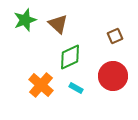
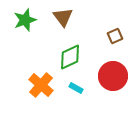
brown triangle: moved 5 px right, 7 px up; rotated 10 degrees clockwise
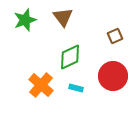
cyan rectangle: rotated 16 degrees counterclockwise
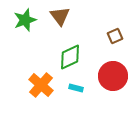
brown triangle: moved 3 px left, 1 px up
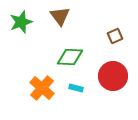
green star: moved 4 px left, 2 px down
green diamond: rotated 28 degrees clockwise
orange cross: moved 1 px right, 3 px down
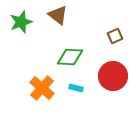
brown triangle: moved 2 px left, 1 px up; rotated 15 degrees counterclockwise
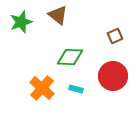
cyan rectangle: moved 1 px down
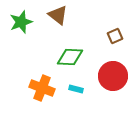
orange cross: rotated 20 degrees counterclockwise
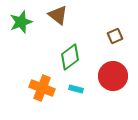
green diamond: rotated 40 degrees counterclockwise
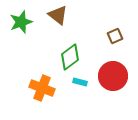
cyan rectangle: moved 4 px right, 7 px up
